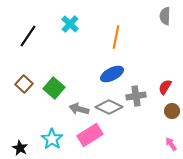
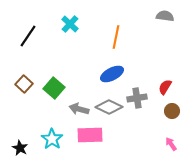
gray semicircle: rotated 96 degrees clockwise
gray cross: moved 1 px right, 2 px down
pink rectangle: rotated 30 degrees clockwise
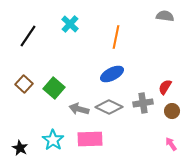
gray cross: moved 6 px right, 5 px down
pink rectangle: moved 4 px down
cyan star: moved 1 px right, 1 px down
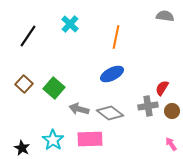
red semicircle: moved 3 px left, 1 px down
gray cross: moved 5 px right, 3 px down
gray diamond: moved 1 px right, 6 px down; rotated 12 degrees clockwise
black star: moved 2 px right
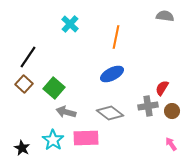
black line: moved 21 px down
gray arrow: moved 13 px left, 3 px down
pink rectangle: moved 4 px left, 1 px up
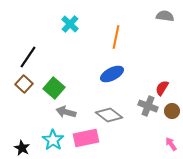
gray cross: rotated 30 degrees clockwise
gray diamond: moved 1 px left, 2 px down
pink rectangle: rotated 10 degrees counterclockwise
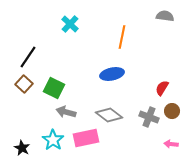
orange line: moved 6 px right
blue ellipse: rotated 15 degrees clockwise
green square: rotated 15 degrees counterclockwise
gray cross: moved 1 px right, 11 px down
pink arrow: rotated 48 degrees counterclockwise
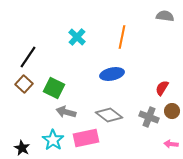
cyan cross: moved 7 px right, 13 px down
